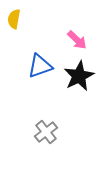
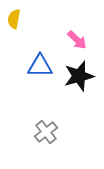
blue triangle: rotated 20 degrees clockwise
black star: rotated 12 degrees clockwise
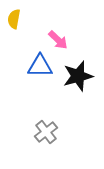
pink arrow: moved 19 px left
black star: moved 1 px left
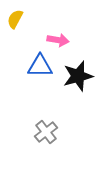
yellow semicircle: moved 1 px right; rotated 18 degrees clockwise
pink arrow: rotated 35 degrees counterclockwise
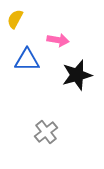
blue triangle: moved 13 px left, 6 px up
black star: moved 1 px left, 1 px up
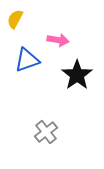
blue triangle: rotated 20 degrees counterclockwise
black star: rotated 20 degrees counterclockwise
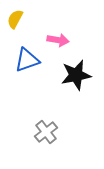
black star: moved 1 px left; rotated 24 degrees clockwise
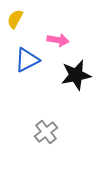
blue triangle: rotated 8 degrees counterclockwise
